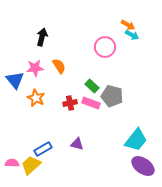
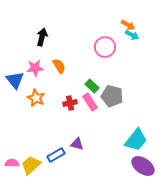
pink rectangle: moved 1 px left, 1 px up; rotated 36 degrees clockwise
blue rectangle: moved 13 px right, 6 px down
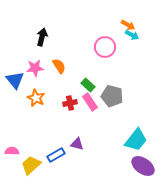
green rectangle: moved 4 px left, 1 px up
pink semicircle: moved 12 px up
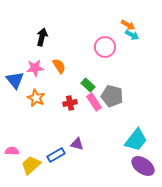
pink rectangle: moved 4 px right
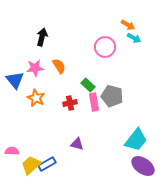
cyan arrow: moved 2 px right, 3 px down
pink rectangle: rotated 24 degrees clockwise
blue rectangle: moved 9 px left, 9 px down
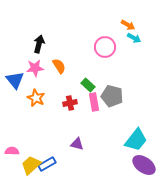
black arrow: moved 3 px left, 7 px down
purple ellipse: moved 1 px right, 1 px up
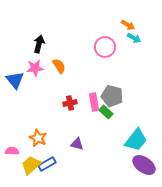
green rectangle: moved 18 px right, 27 px down
orange star: moved 2 px right, 40 px down
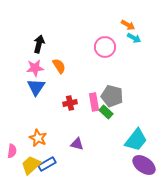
blue triangle: moved 21 px right, 7 px down; rotated 12 degrees clockwise
pink semicircle: rotated 96 degrees clockwise
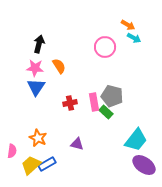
pink star: rotated 12 degrees clockwise
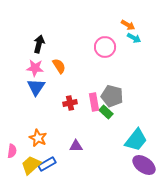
purple triangle: moved 1 px left, 2 px down; rotated 16 degrees counterclockwise
